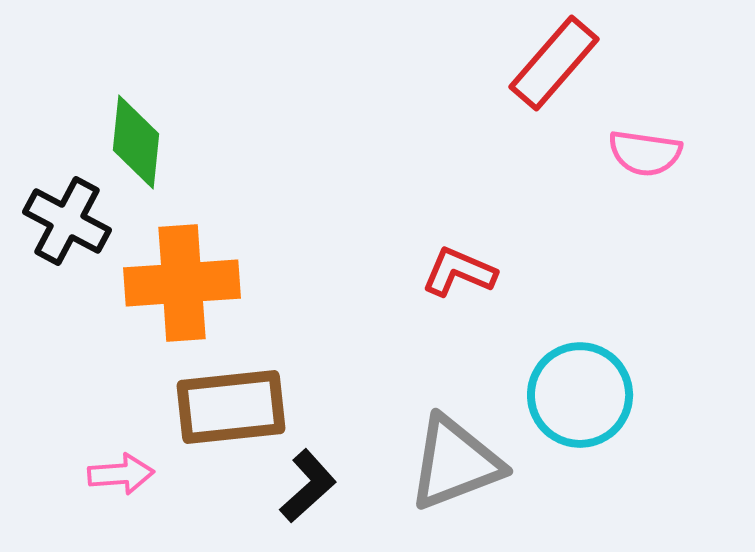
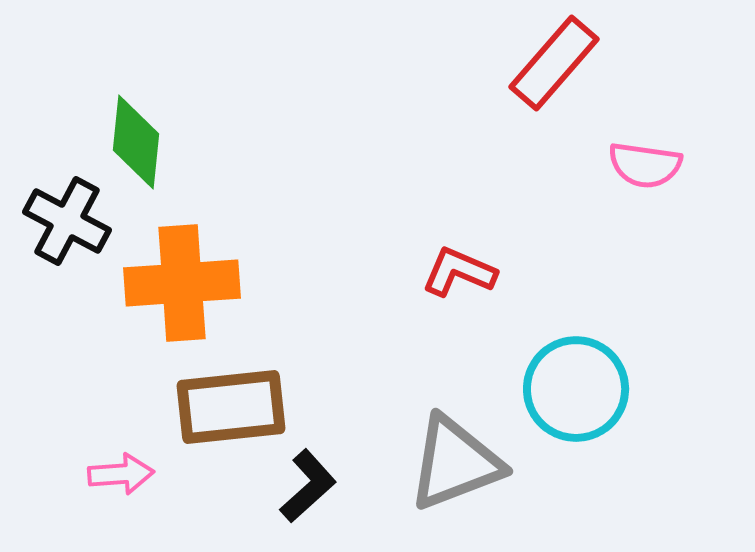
pink semicircle: moved 12 px down
cyan circle: moved 4 px left, 6 px up
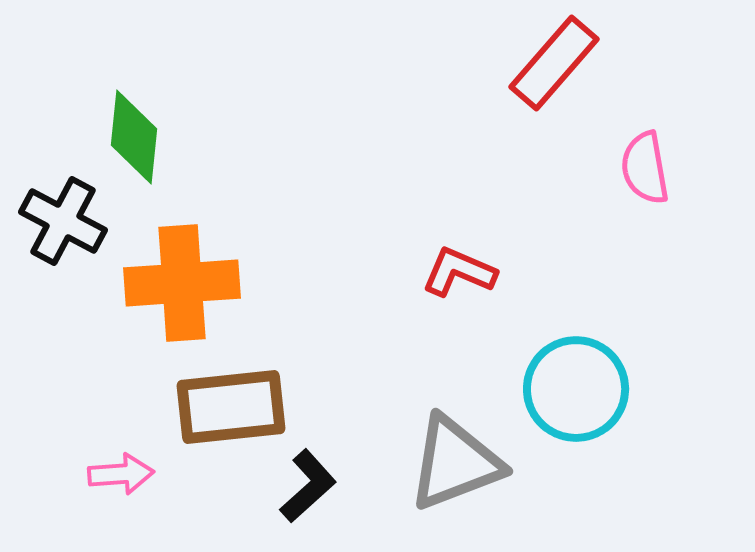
green diamond: moved 2 px left, 5 px up
pink semicircle: moved 3 px down; rotated 72 degrees clockwise
black cross: moved 4 px left
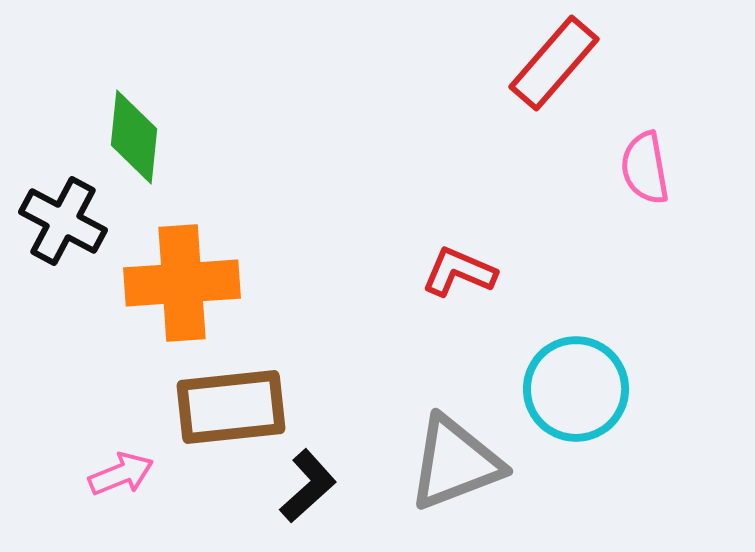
pink arrow: rotated 18 degrees counterclockwise
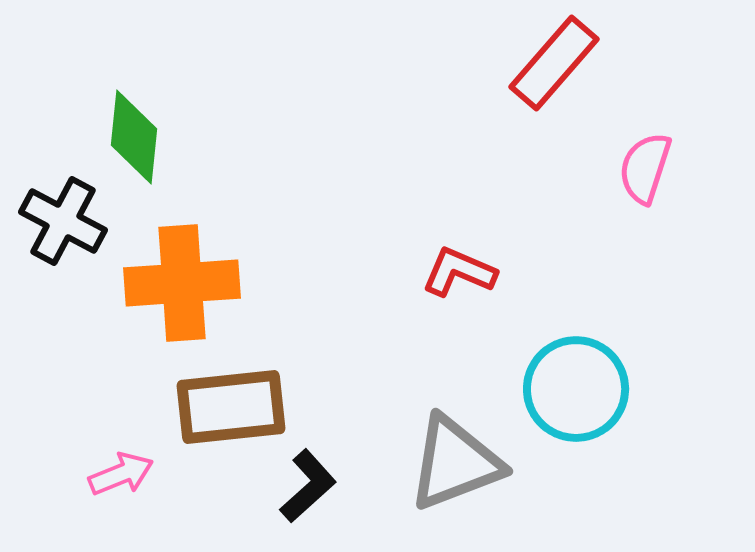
pink semicircle: rotated 28 degrees clockwise
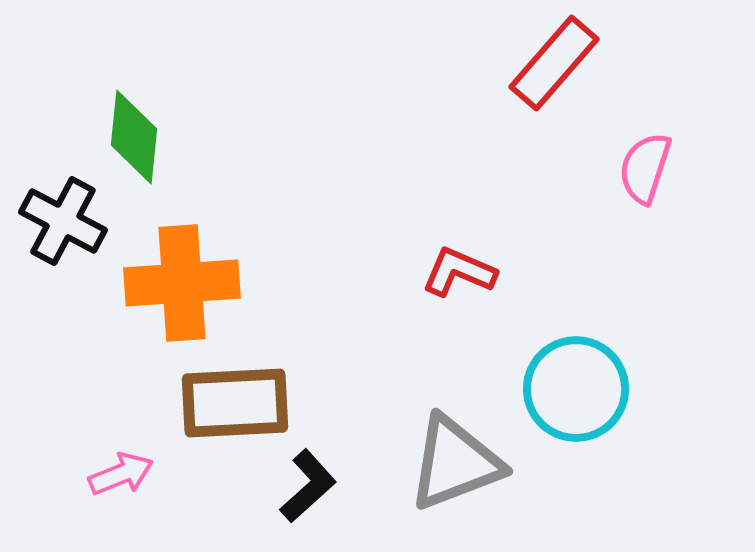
brown rectangle: moved 4 px right, 4 px up; rotated 3 degrees clockwise
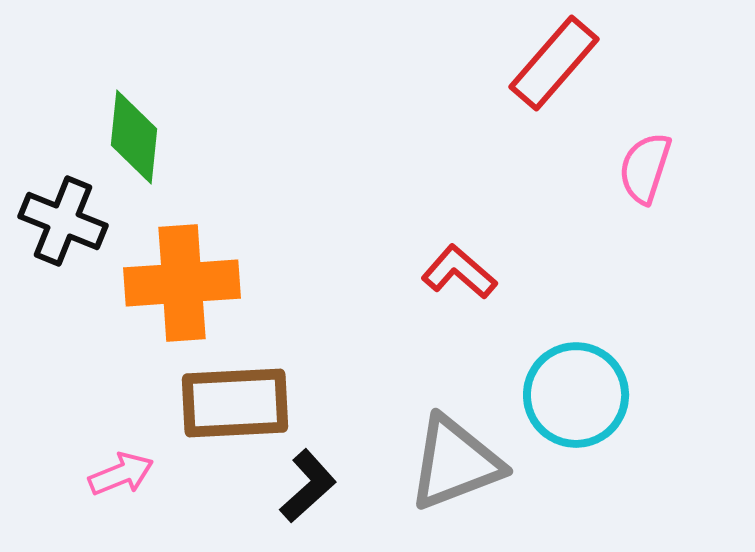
black cross: rotated 6 degrees counterclockwise
red L-shape: rotated 18 degrees clockwise
cyan circle: moved 6 px down
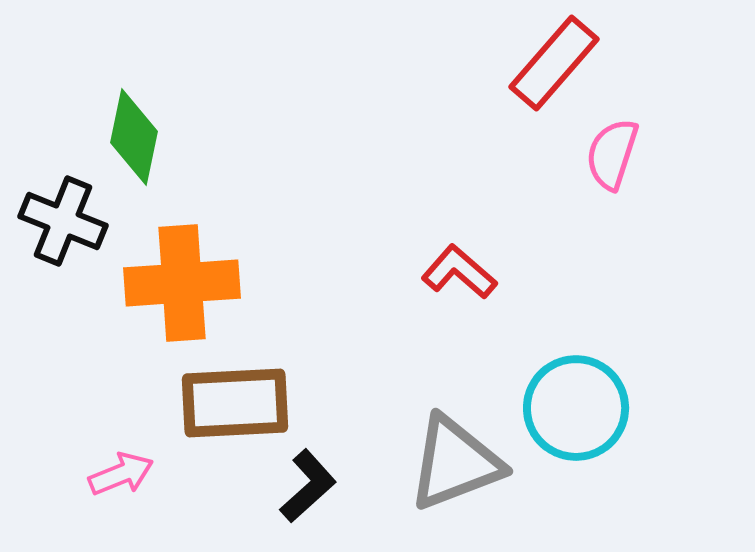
green diamond: rotated 6 degrees clockwise
pink semicircle: moved 33 px left, 14 px up
cyan circle: moved 13 px down
